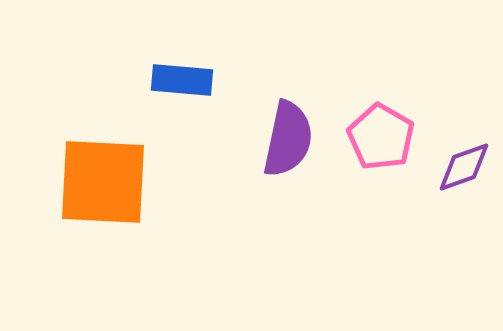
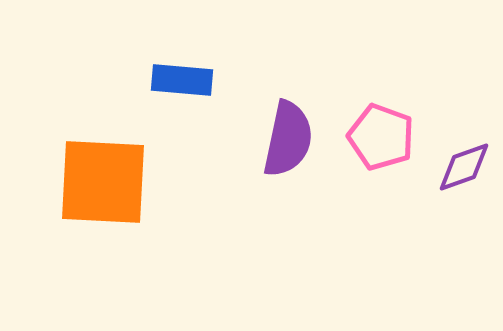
pink pentagon: rotated 10 degrees counterclockwise
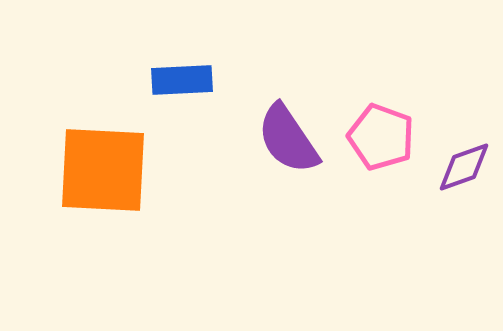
blue rectangle: rotated 8 degrees counterclockwise
purple semicircle: rotated 134 degrees clockwise
orange square: moved 12 px up
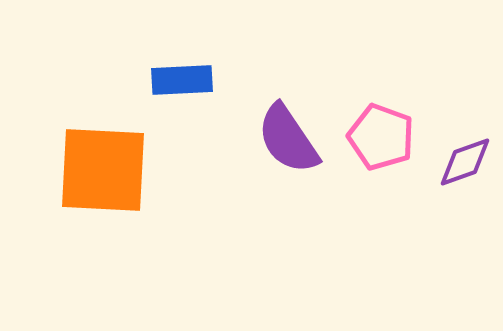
purple diamond: moved 1 px right, 5 px up
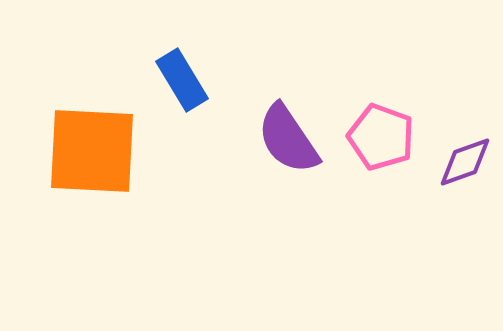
blue rectangle: rotated 62 degrees clockwise
orange square: moved 11 px left, 19 px up
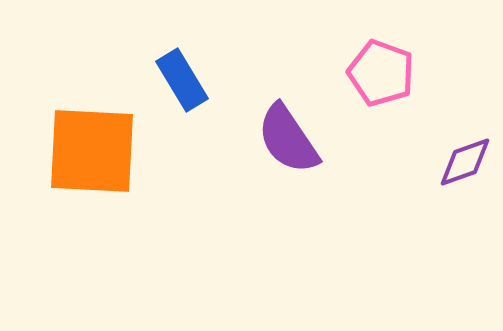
pink pentagon: moved 64 px up
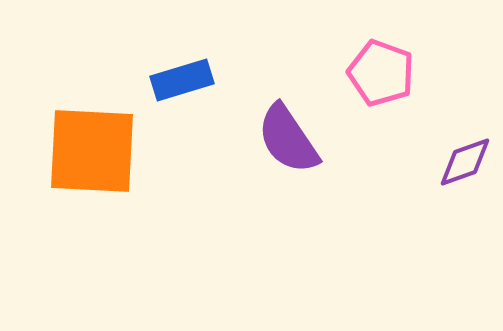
blue rectangle: rotated 76 degrees counterclockwise
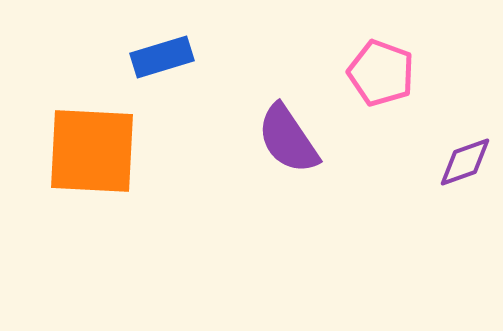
blue rectangle: moved 20 px left, 23 px up
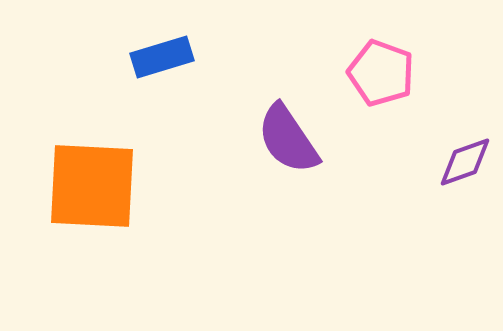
orange square: moved 35 px down
